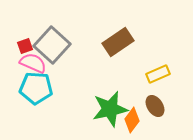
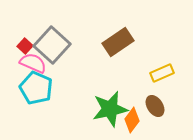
red square: rotated 28 degrees counterclockwise
yellow rectangle: moved 4 px right, 1 px up
cyan pentagon: rotated 20 degrees clockwise
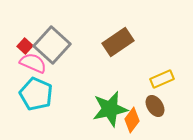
yellow rectangle: moved 6 px down
cyan pentagon: moved 6 px down
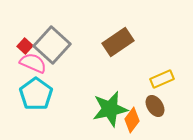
cyan pentagon: rotated 12 degrees clockwise
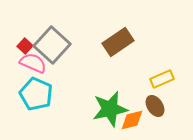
cyan pentagon: rotated 12 degrees counterclockwise
orange diamond: rotated 40 degrees clockwise
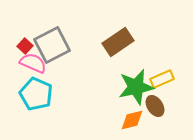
gray square: rotated 21 degrees clockwise
green star: moved 26 px right, 22 px up
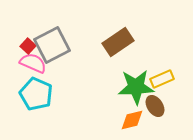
red square: moved 3 px right
green star: rotated 9 degrees clockwise
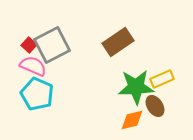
red square: moved 1 px right, 1 px up
pink semicircle: moved 3 px down
cyan pentagon: moved 1 px right
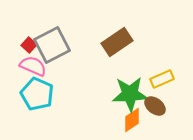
brown rectangle: moved 1 px left
green star: moved 6 px left, 7 px down
brown ellipse: rotated 20 degrees counterclockwise
orange diamond: rotated 20 degrees counterclockwise
